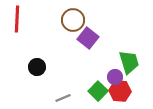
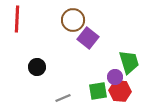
green square: rotated 36 degrees clockwise
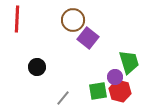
red hexagon: rotated 10 degrees clockwise
gray line: rotated 28 degrees counterclockwise
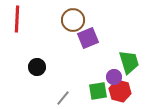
purple square: rotated 30 degrees clockwise
purple circle: moved 1 px left
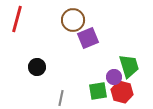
red line: rotated 12 degrees clockwise
green trapezoid: moved 4 px down
red hexagon: moved 2 px right, 1 px down
gray line: moved 2 px left; rotated 28 degrees counterclockwise
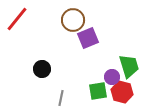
red line: rotated 24 degrees clockwise
black circle: moved 5 px right, 2 px down
purple circle: moved 2 px left
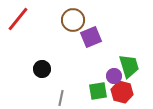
red line: moved 1 px right
purple square: moved 3 px right, 1 px up
purple circle: moved 2 px right, 1 px up
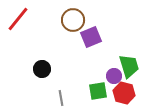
red hexagon: moved 2 px right, 1 px down
gray line: rotated 21 degrees counterclockwise
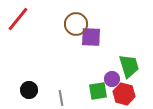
brown circle: moved 3 px right, 4 px down
purple square: rotated 25 degrees clockwise
black circle: moved 13 px left, 21 px down
purple circle: moved 2 px left, 3 px down
red hexagon: moved 1 px down
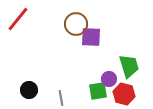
purple circle: moved 3 px left
